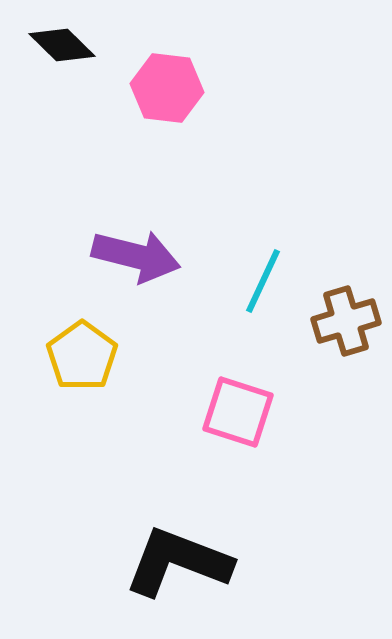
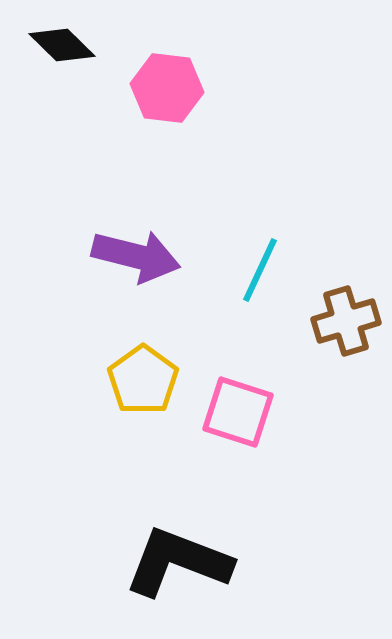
cyan line: moved 3 px left, 11 px up
yellow pentagon: moved 61 px right, 24 px down
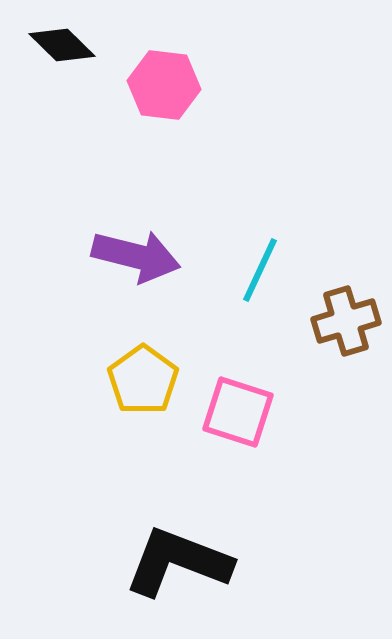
pink hexagon: moved 3 px left, 3 px up
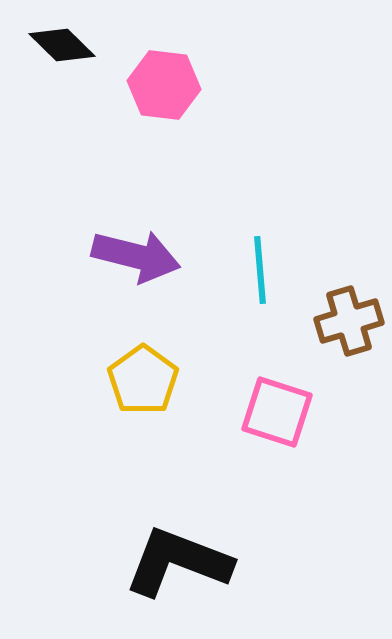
cyan line: rotated 30 degrees counterclockwise
brown cross: moved 3 px right
pink square: moved 39 px right
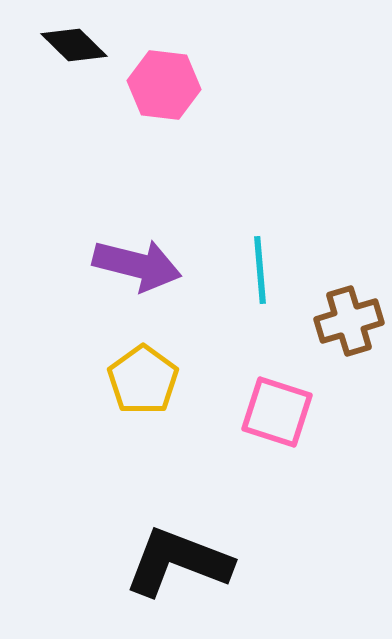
black diamond: moved 12 px right
purple arrow: moved 1 px right, 9 px down
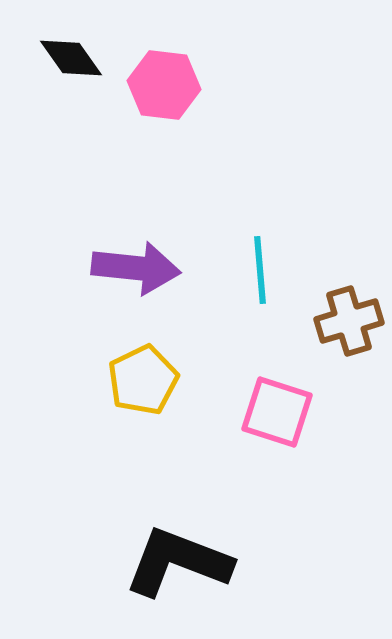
black diamond: moved 3 px left, 13 px down; rotated 10 degrees clockwise
purple arrow: moved 1 px left, 3 px down; rotated 8 degrees counterclockwise
yellow pentagon: rotated 10 degrees clockwise
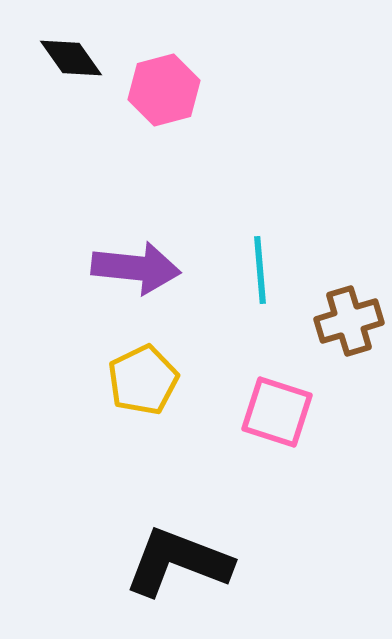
pink hexagon: moved 5 px down; rotated 22 degrees counterclockwise
